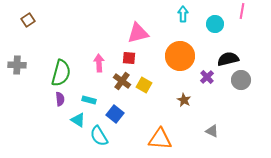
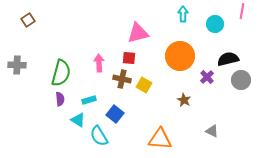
brown cross: moved 2 px up; rotated 24 degrees counterclockwise
cyan rectangle: rotated 32 degrees counterclockwise
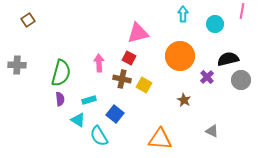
red square: rotated 24 degrees clockwise
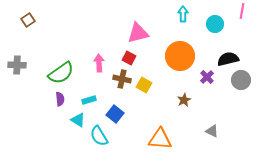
green semicircle: rotated 40 degrees clockwise
brown star: rotated 16 degrees clockwise
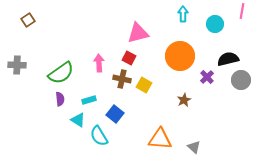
gray triangle: moved 18 px left, 16 px down; rotated 16 degrees clockwise
